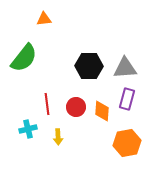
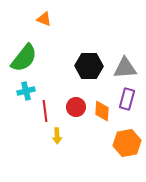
orange triangle: rotated 28 degrees clockwise
red line: moved 2 px left, 7 px down
cyan cross: moved 2 px left, 38 px up
yellow arrow: moved 1 px left, 1 px up
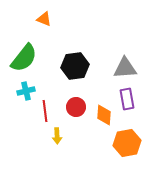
black hexagon: moved 14 px left; rotated 8 degrees counterclockwise
purple rectangle: rotated 25 degrees counterclockwise
orange diamond: moved 2 px right, 4 px down
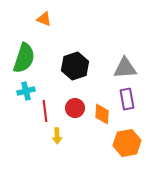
green semicircle: rotated 20 degrees counterclockwise
black hexagon: rotated 12 degrees counterclockwise
red circle: moved 1 px left, 1 px down
orange diamond: moved 2 px left, 1 px up
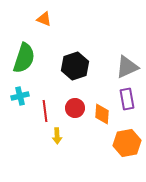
gray triangle: moved 2 px right, 1 px up; rotated 20 degrees counterclockwise
cyan cross: moved 6 px left, 5 px down
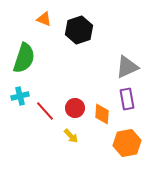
black hexagon: moved 4 px right, 36 px up
red line: rotated 35 degrees counterclockwise
yellow arrow: moved 14 px right; rotated 42 degrees counterclockwise
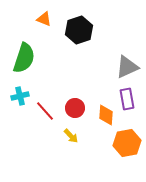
orange diamond: moved 4 px right, 1 px down
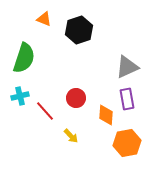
red circle: moved 1 px right, 10 px up
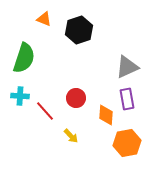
cyan cross: rotated 18 degrees clockwise
